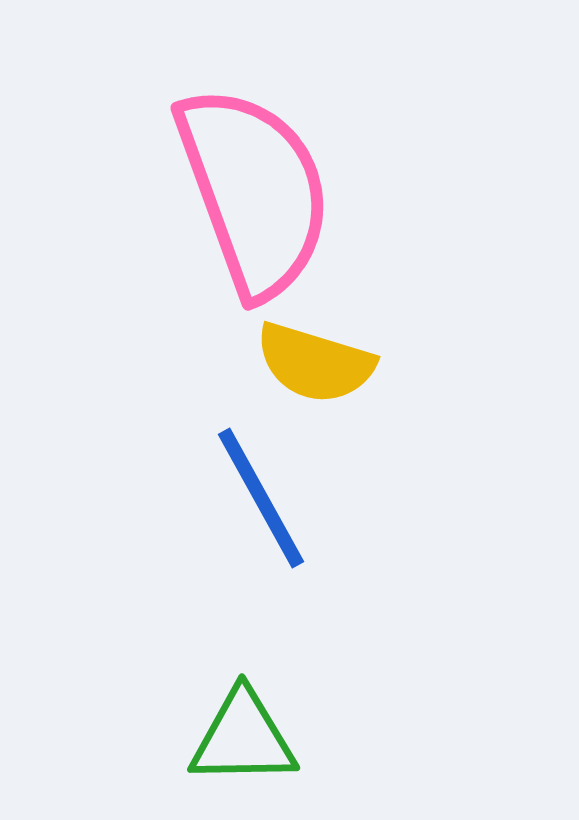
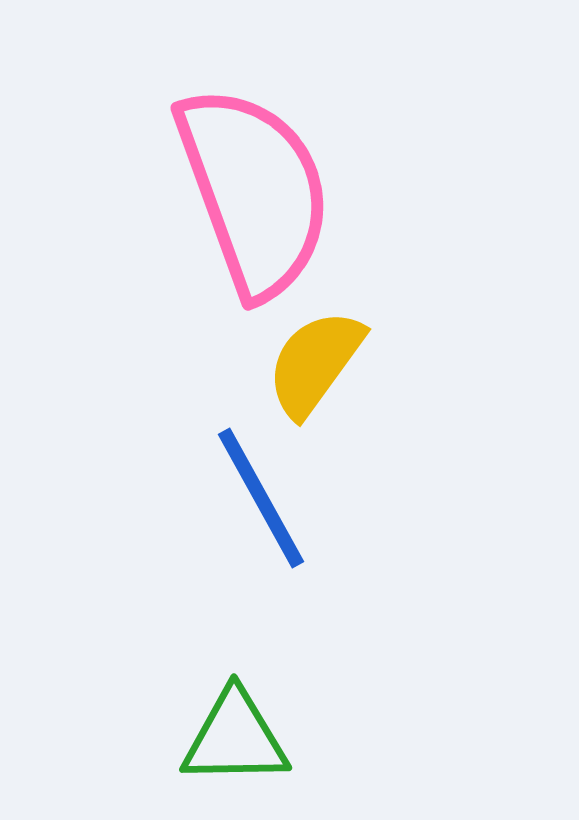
yellow semicircle: rotated 109 degrees clockwise
green triangle: moved 8 px left
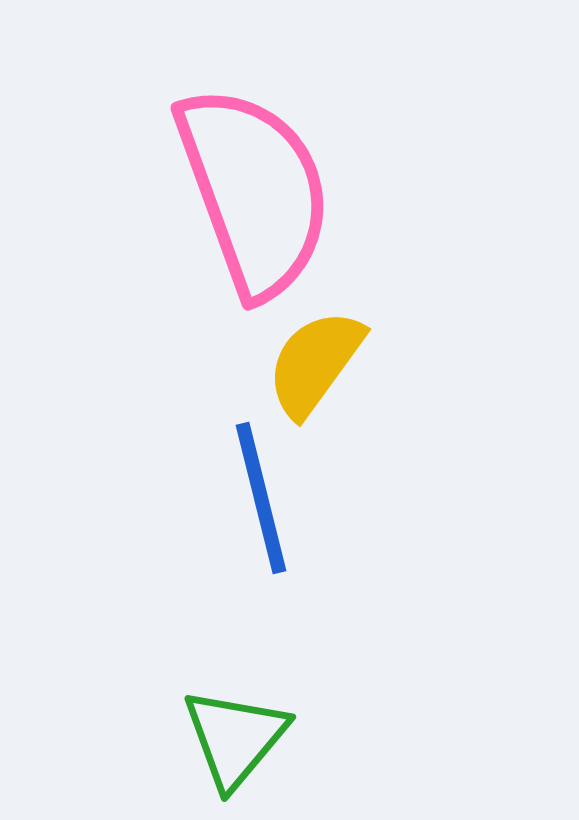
blue line: rotated 15 degrees clockwise
green triangle: rotated 49 degrees counterclockwise
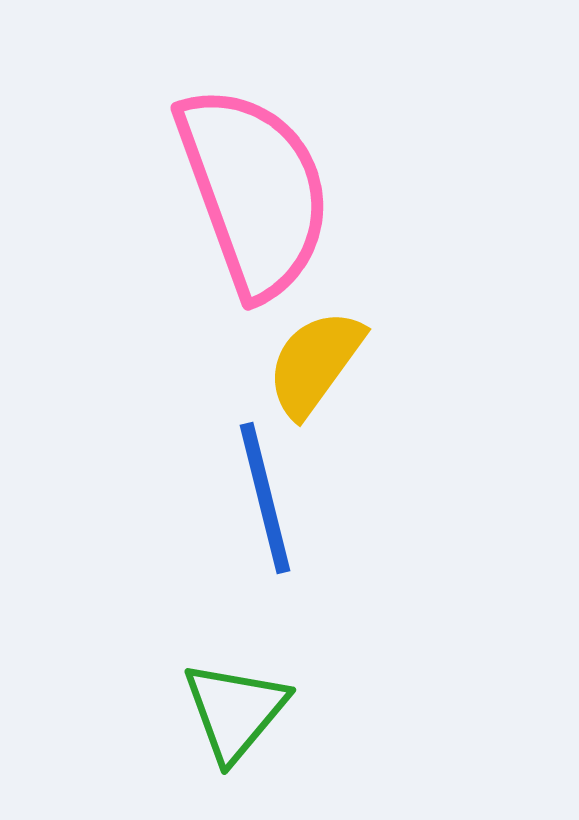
blue line: moved 4 px right
green triangle: moved 27 px up
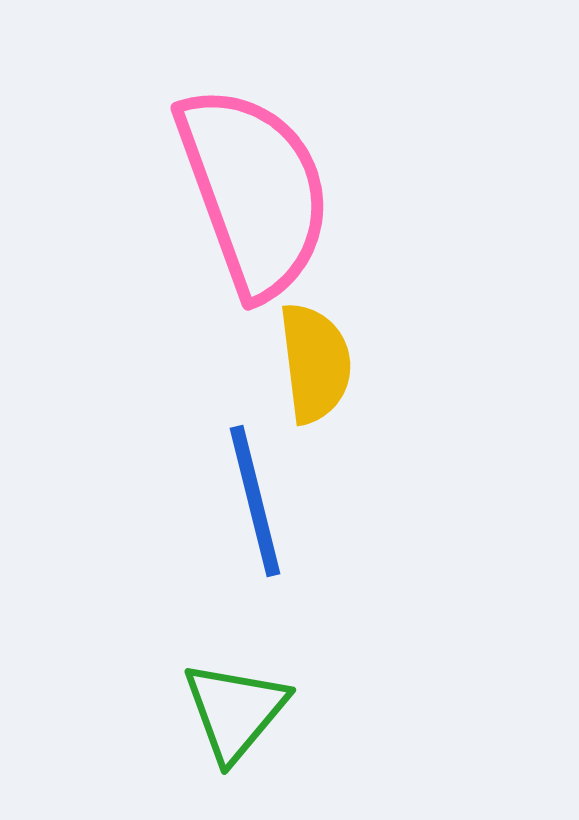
yellow semicircle: rotated 137 degrees clockwise
blue line: moved 10 px left, 3 px down
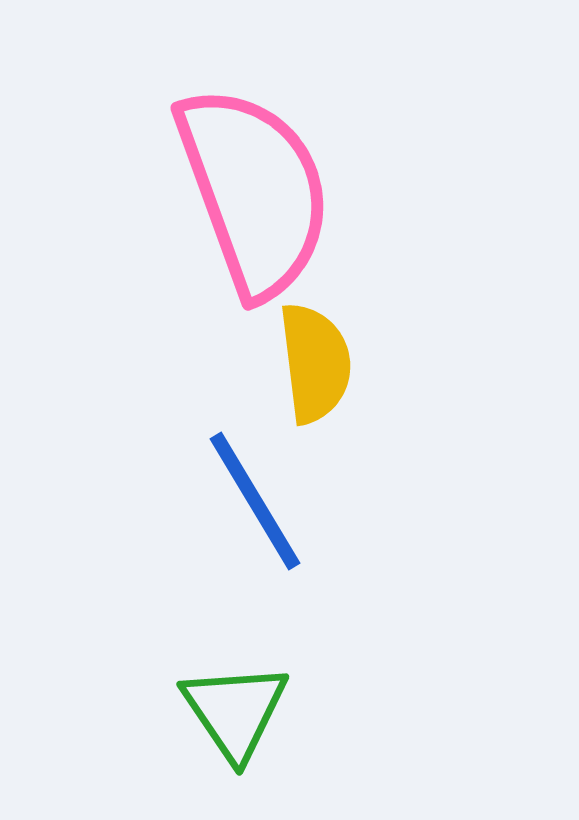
blue line: rotated 17 degrees counterclockwise
green triangle: rotated 14 degrees counterclockwise
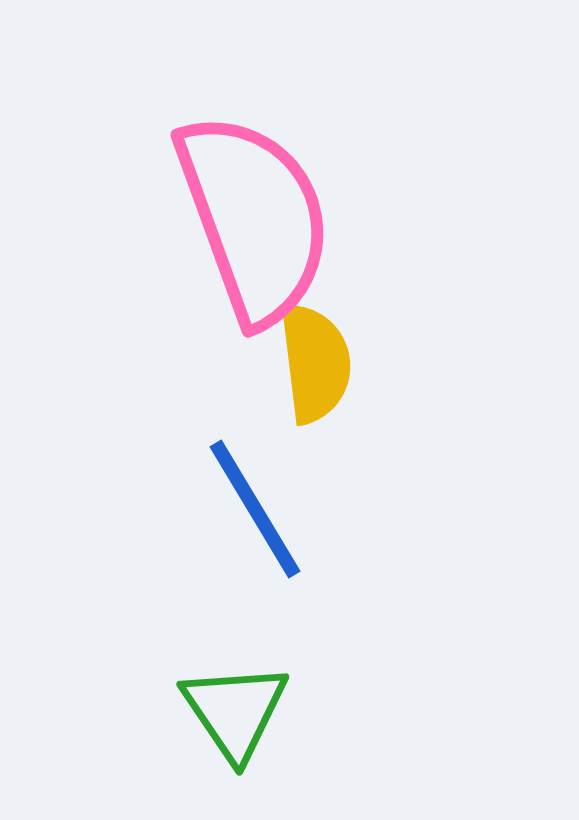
pink semicircle: moved 27 px down
blue line: moved 8 px down
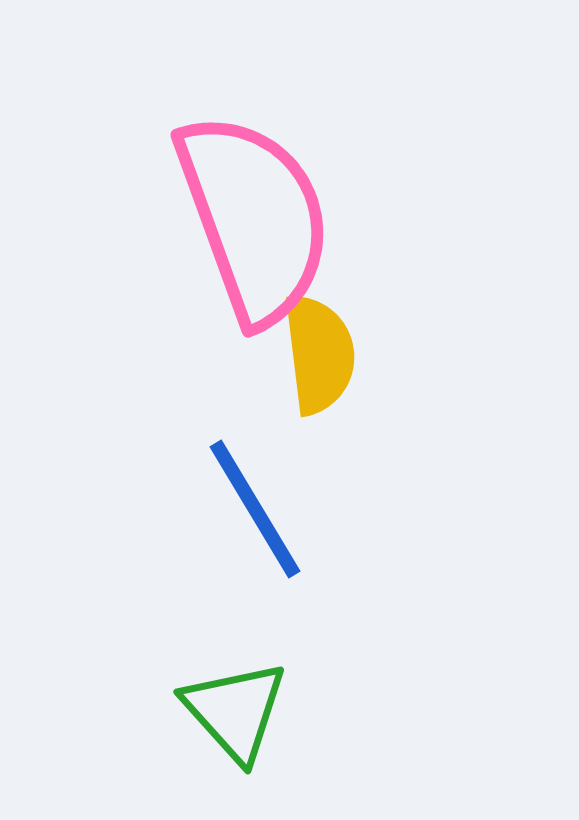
yellow semicircle: moved 4 px right, 9 px up
green triangle: rotated 8 degrees counterclockwise
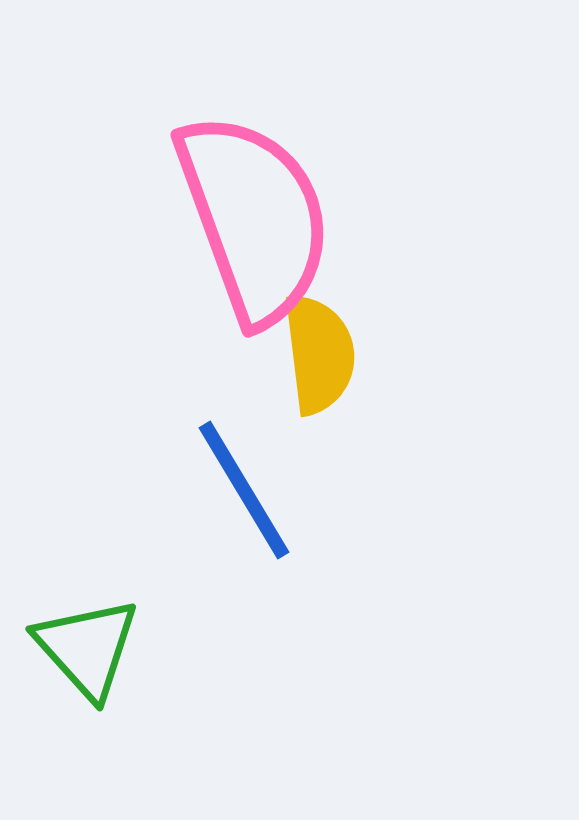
blue line: moved 11 px left, 19 px up
green triangle: moved 148 px left, 63 px up
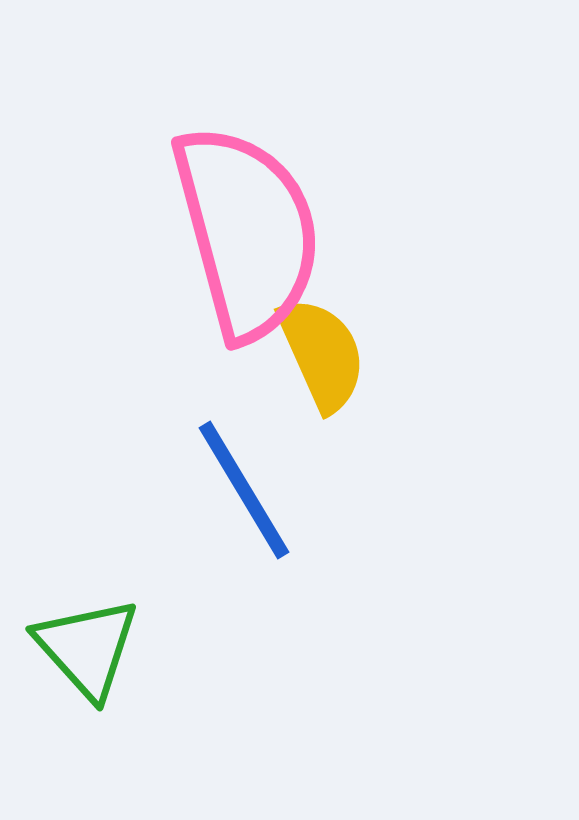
pink semicircle: moved 7 px left, 14 px down; rotated 5 degrees clockwise
yellow semicircle: moved 3 px right; rotated 17 degrees counterclockwise
